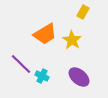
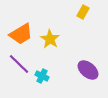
orange trapezoid: moved 24 px left
yellow star: moved 22 px left, 1 px up
purple line: moved 2 px left
purple ellipse: moved 9 px right, 7 px up
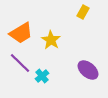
orange trapezoid: moved 1 px up
yellow star: moved 1 px right, 1 px down
purple line: moved 1 px right, 1 px up
cyan cross: rotated 24 degrees clockwise
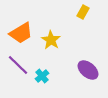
purple line: moved 2 px left, 2 px down
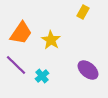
orange trapezoid: rotated 25 degrees counterclockwise
purple line: moved 2 px left
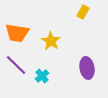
orange trapezoid: moved 4 px left; rotated 65 degrees clockwise
yellow star: moved 1 px down
purple ellipse: moved 1 px left, 2 px up; rotated 40 degrees clockwise
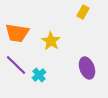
purple ellipse: rotated 10 degrees counterclockwise
cyan cross: moved 3 px left, 1 px up
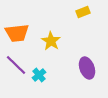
yellow rectangle: rotated 40 degrees clockwise
orange trapezoid: rotated 15 degrees counterclockwise
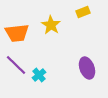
yellow star: moved 16 px up
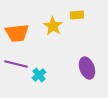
yellow rectangle: moved 6 px left, 3 px down; rotated 16 degrees clockwise
yellow star: moved 2 px right, 1 px down
purple line: moved 1 px up; rotated 30 degrees counterclockwise
